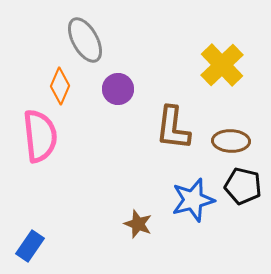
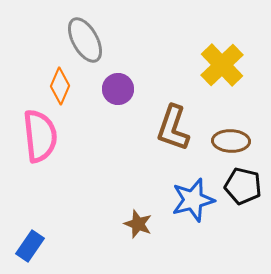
brown L-shape: rotated 12 degrees clockwise
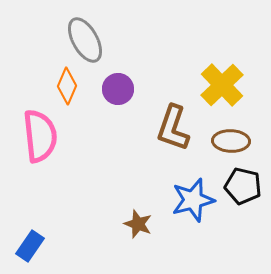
yellow cross: moved 20 px down
orange diamond: moved 7 px right
